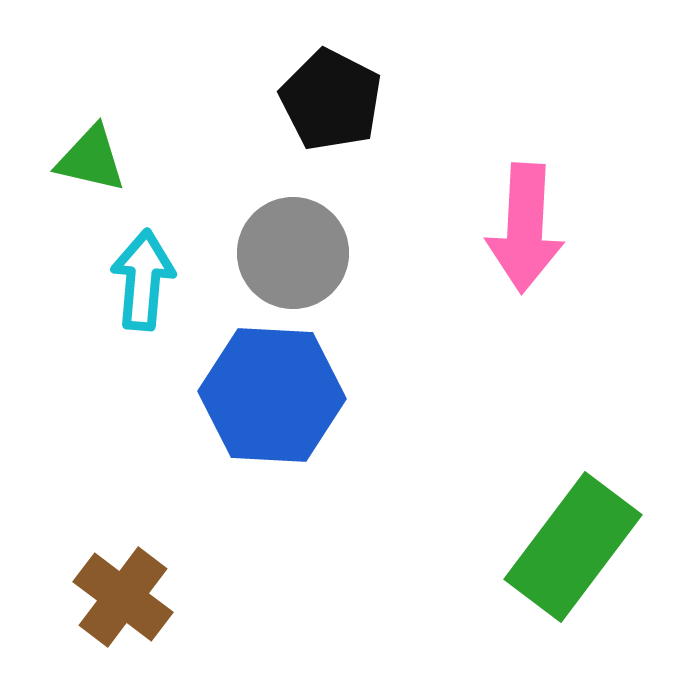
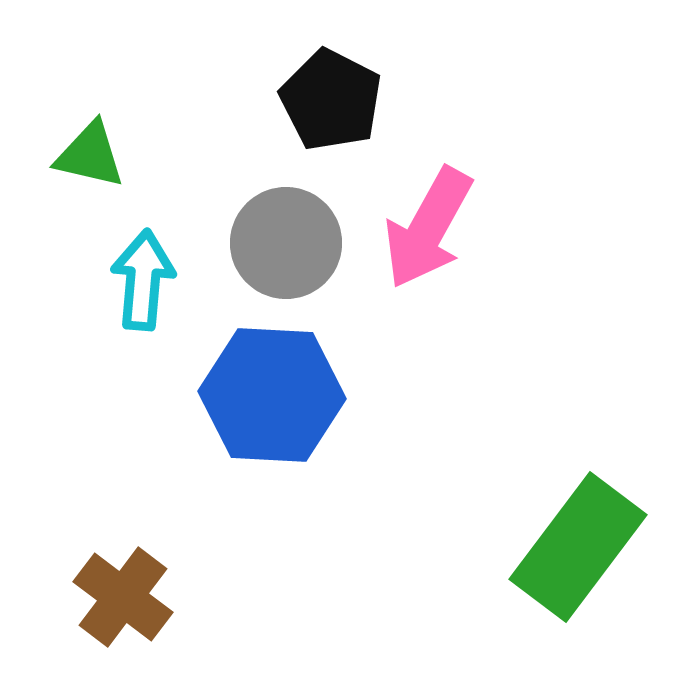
green triangle: moved 1 px left, 4 px up
pink arrow: moved 97 px left; rotated 26 degrees clockwise
gray circle: moved 7 px left, 10 px up
green rectangle: moved 5 px right
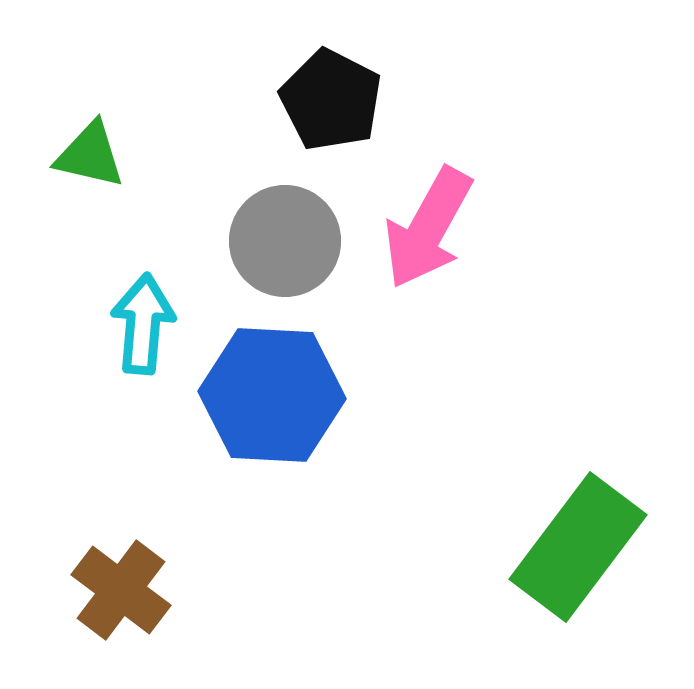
gray circle: moved 1 px left, 2 px up
cyan arrow: moved 44 px down
brown cross: moved 2 px left, 7 px up
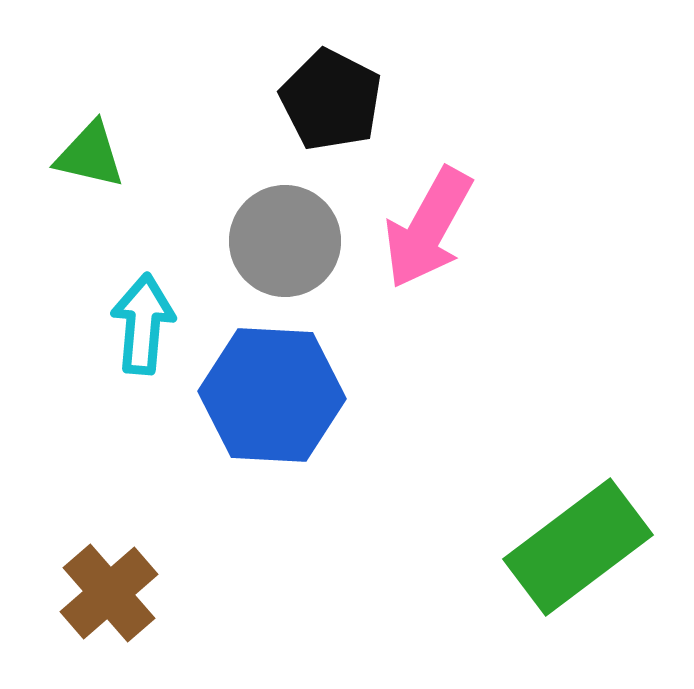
green rectangle: rotated 16 degrees clockwise
brown cross: moved 12 px left, 3 px down; rotated 12 degrees clockwise
